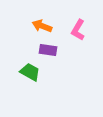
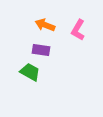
orange arrow: moved 3 px right, 1 px up
purple rectangle: moved 7 px left
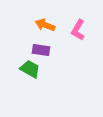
green trapezoid: moved 3 px up
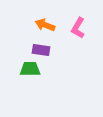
pink L-shape: moved 2 px up
green trapezoid: rotated 30 degrees counterclockwise
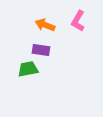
pink L-shape: moved 7 px up
green trapezoid: moved 2 px left; rotated 10 degrees counterclockwise
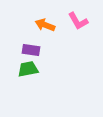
pink L-shape: rotated 60 degrees counterclockwise
purple rectangle: moved 10 px left
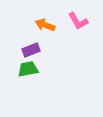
purple rectangle: rotated 30 degrees counterclockwise
